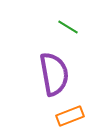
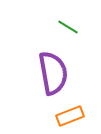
purple semicircle: moved 1 px left, 1 px up
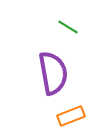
orange rectangle: moved 1 px right
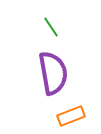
green line: moved 17 px left; rotated 25 degrees clockwise
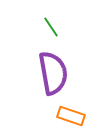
orange rectangle: rotated 40 degrees clockwise
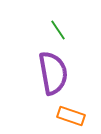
green line: moved 7 px right, 3 px down
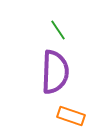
purple semicircle: moved 2 px right, 1 px up; rotated 12 degrees clockwise
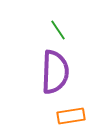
orange rectangle: rotated 28 degrees counterclockwise
